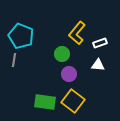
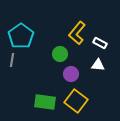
cyan pentagon: rotated 15 degrees clockwise
white rectangle: rotated 48 degrees clockwise
green circle: moved 2 px left
gray line: moved 2 px left
purple circle: moved 2 px right
yellow square: moved 3 px right
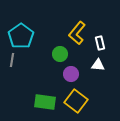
white rectangle: rotated 48 degrees clockwise
